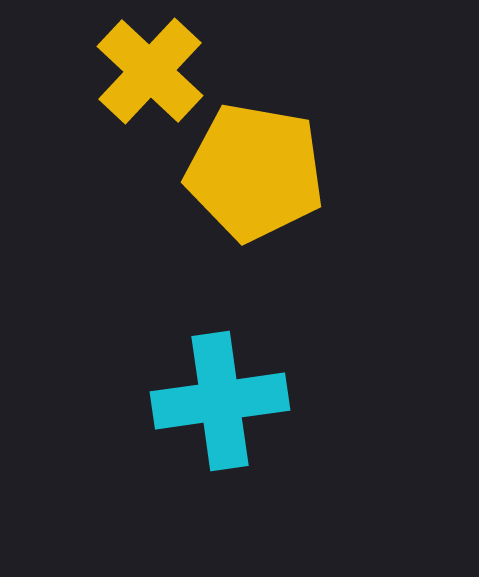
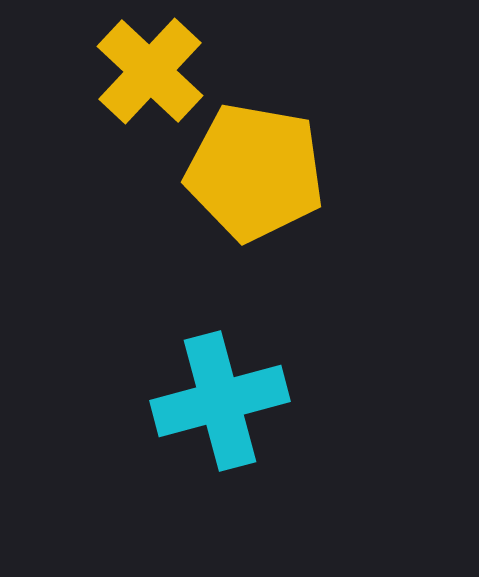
cyan cross: rotated 7 degrees counterclockwise
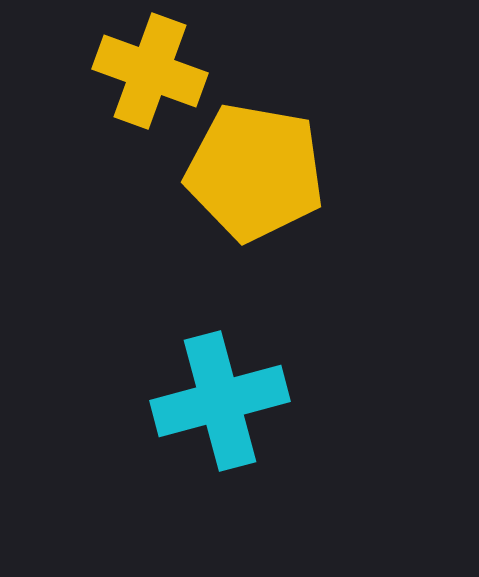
yellow cross: rotated 23 degrees counterclockwise
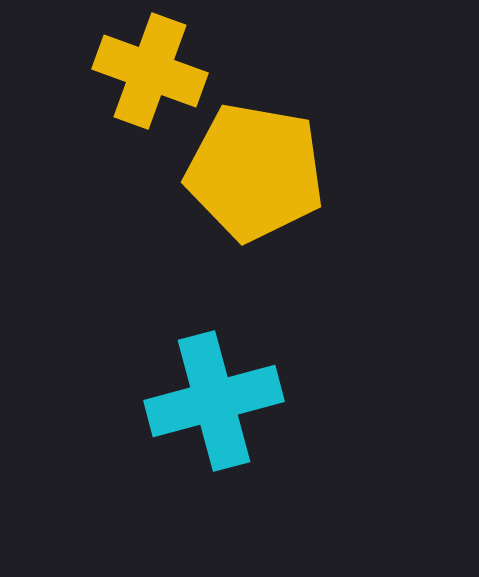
cyan cross: moved 6 px left
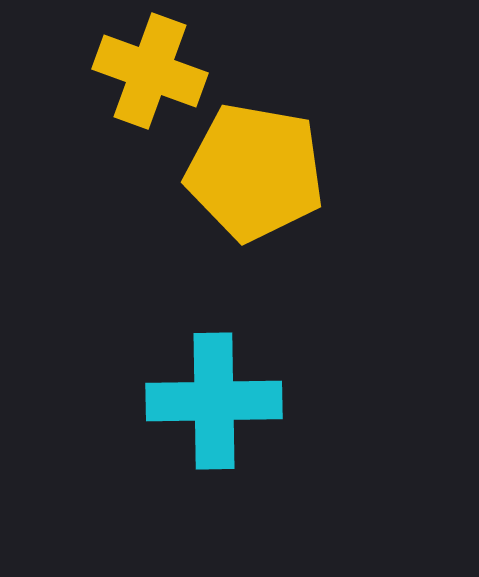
cyan cross: rotated 14 degrees clockwise
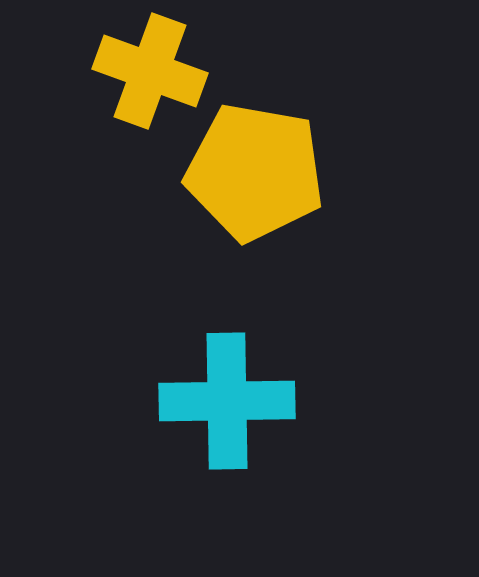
cyan cross: moved 13 px right
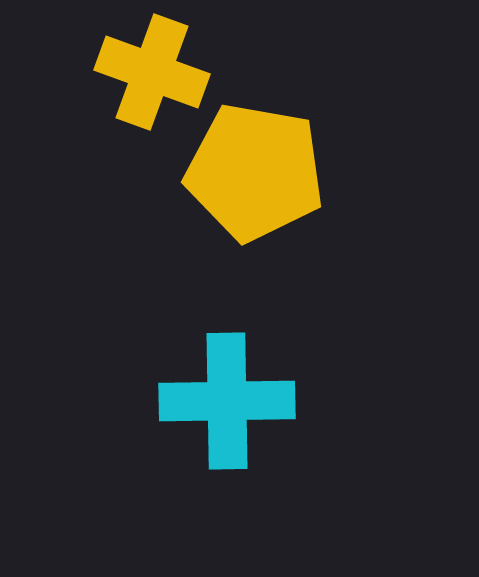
yellow cross: moved 2 px right, 1 px down
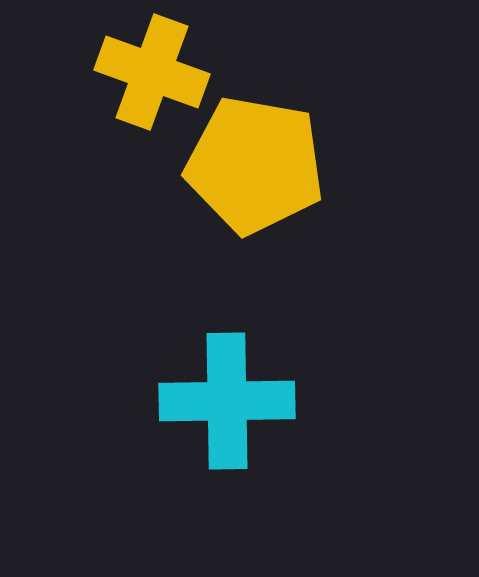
yellow pentagon: moved 7 px up
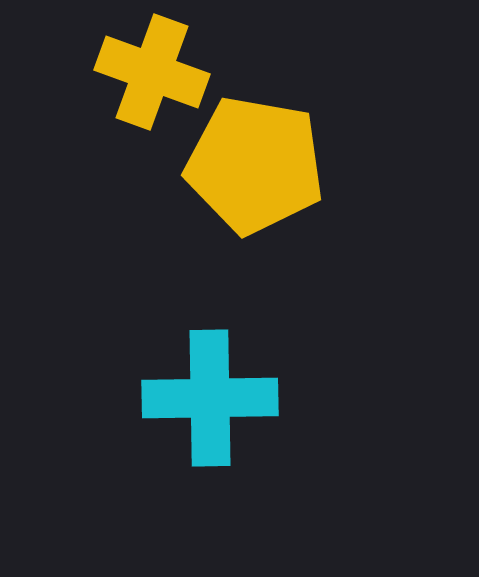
cyan cross: moved 17 px left, 3 px up
